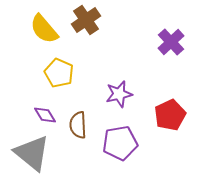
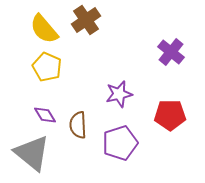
purple cross: moved 10 px down; rotated 8 degrees counterclockwise
yellow pentagon: moved 12 px left, 6 px up
red pentagon: rotated 24 degrees clockwise
purple pentagon: rotated 8 degrees counterclockwise
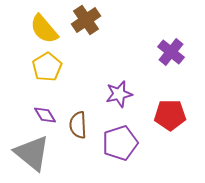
yellow pentagon: rotated 16 degrees clockwise
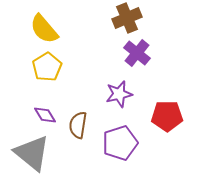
brown cross: moved 41 px right, 2 px up; rotated 12 degrees clockwise
purple cross: moved 34 px left, 1 px down
red pentagon: moved 3 px left, 1 px down
brown semicircle: rotated 12 degrees clockwise
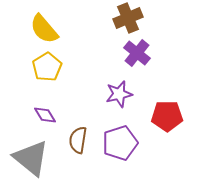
brown cross: moved 1 px right
brown semicircle: moved 15 px down
gray triangle: moved 1 px left, 5 px down
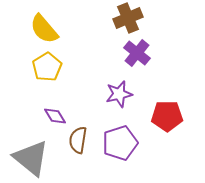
purple diamond: moved 10 px right, 1 px down
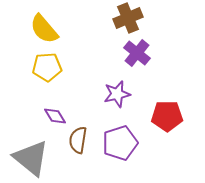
yellow pentagon: rotated 28 degrees clockwise
purple star: moved 2 px left
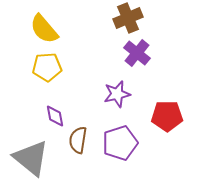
purple diamond: rotated 20 degrees clockwise
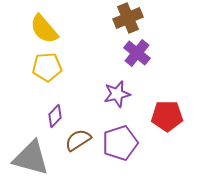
purple diamond: rotated 55 degrees clockwise
brown semicircle: rotated 48 degrees clockwise
gray triangle: rotated 24 degrees counterclockwise
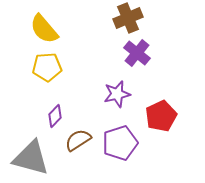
red pentagon: moved 6 px left; rotated 24 degrees counterclockwise
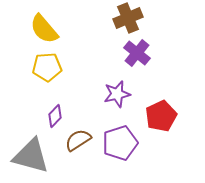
gray triangle: moved 2 px up
